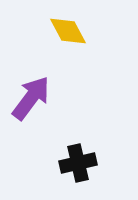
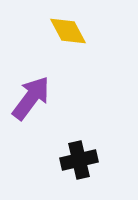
black cross: moved 1 px right, 3 px up
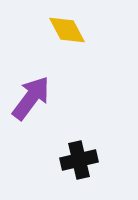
yellow diamond: moved 1 px left, 1 px up
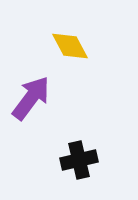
yellow diamond: moved 3 px right, 16 px down
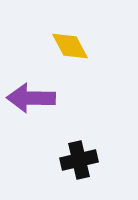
purple arrow: rotated 126 degrees counterclockwise
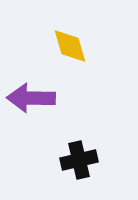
yellow diamond: rotated 12 degrees clockwise
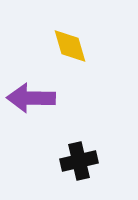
black cross: moved 1 px down
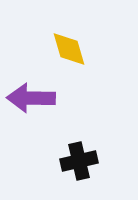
yellow diamond: moved 1 px left, 3 px down
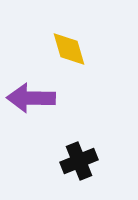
black cross: rotated 9 degrees counterclockwise
